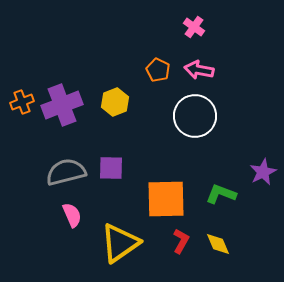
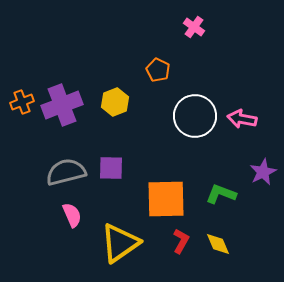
pink arrow: moved 43 px right, 49 px down
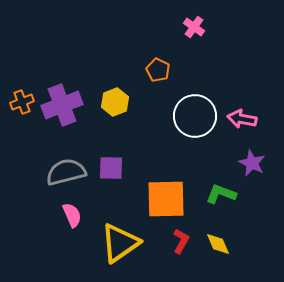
purple star: moved 11 px left, 9 px up; rotated 20 degrees counterclockwise
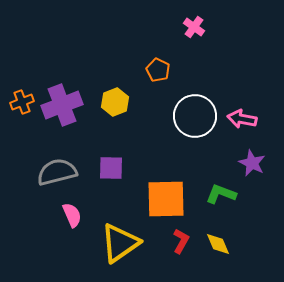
gray semicircle: moved 9 px left
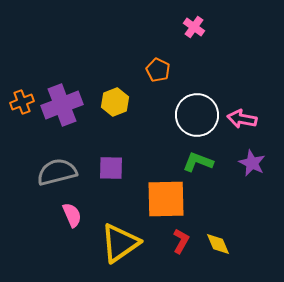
white circle: moved 2 px right, 1 px up
green L-shape: moved 23 px left, 32 px up
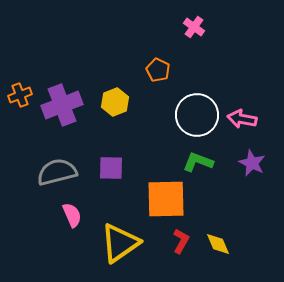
orange cross: moved 2 px left, 7 px up
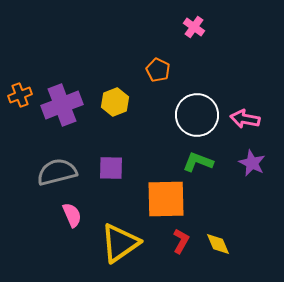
pink arrow: moved 3 px right
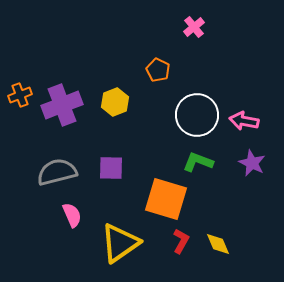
pink cross: rotated 15 degrees clockwise
pink arrow: moved 1 px left, 2 px down
orange square: rotated 18 degrees clockwise
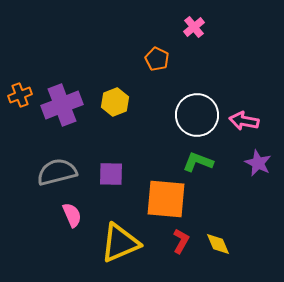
orange pentagon: moved 1 px left, 11 px up
purple star: moved 6 px right
purple square: moved 6 px down
orange square: rotated 12 degrees counterclockwise
yellow triangle: rotated 12 degrees clockwise
